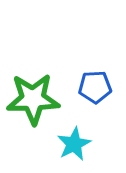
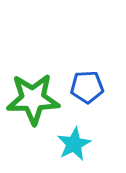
blue pentagon: moved 8 px left
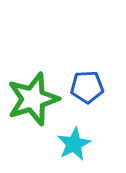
green star: rotated 16 degrees counterclockwise
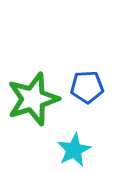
cyan star: moved 6 px down
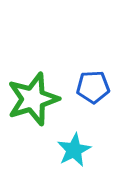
blue pentagon: moved 6 px right
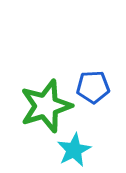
green star: moved 13 px right, 7 px down
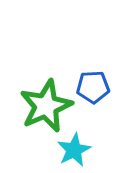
green star: rotated 6 degrees counterclockwise
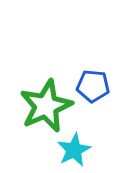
blue pentagon: moved 1 px up; rotated 8 degrees clockwise
